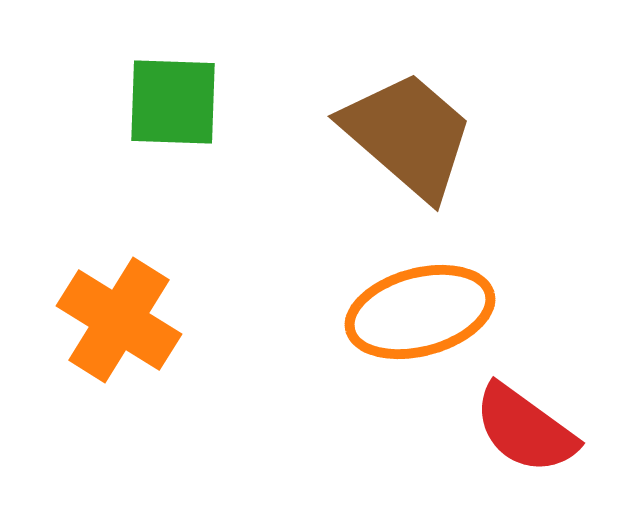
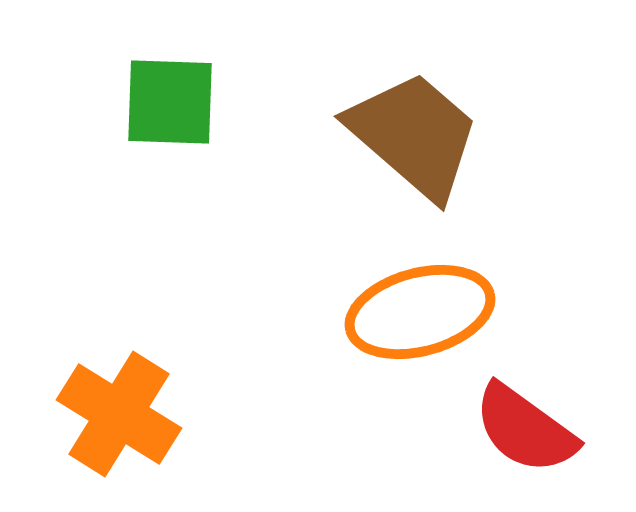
green square: moved 3 px left
brown trapezoid: moved 6 px right
orange cross: moved 94 px down
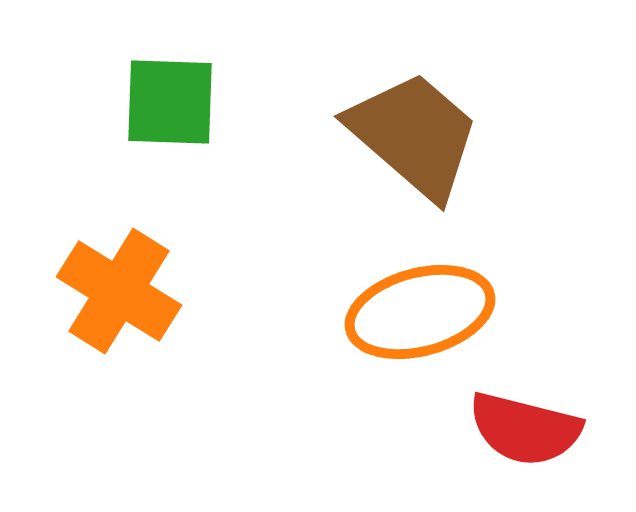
orange cross: moved 123 px up
red semicircle: rotated 22 degrees counterclockwise
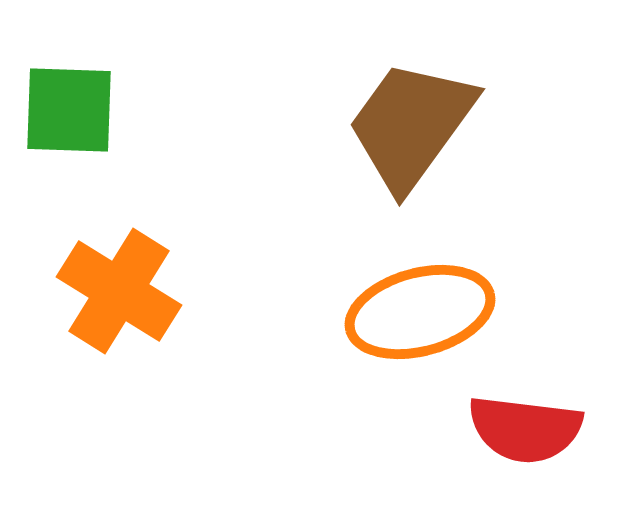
green square: moved 101 px left, 8 px down
brown trapezoid: moved 3 px left, 10 px up; rotated 95 degrees counterclockwise
red semicircle: rotated 7 degrees counterclockwise
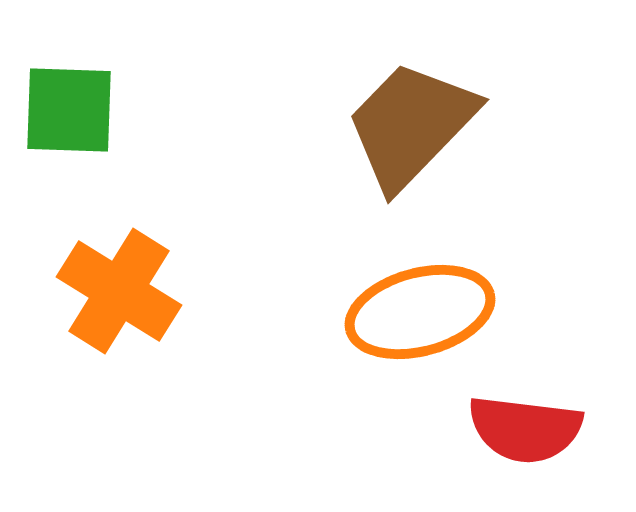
brown trapezoid: rotated 8 degrees clockwise
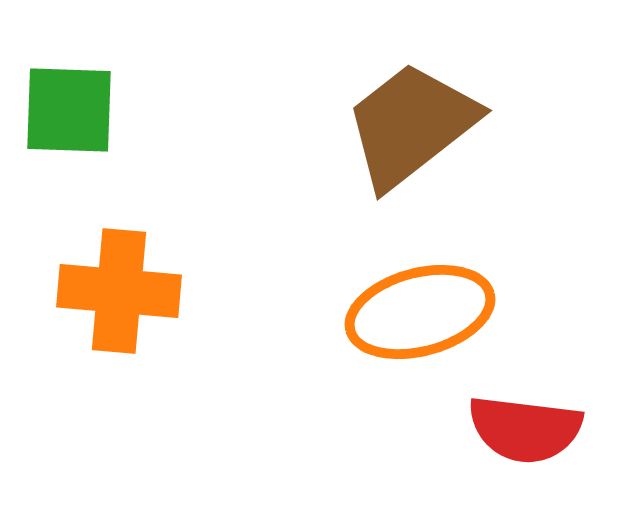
brown trapezoid: rotated 8 degrees clockwise
orange cross: rotated 27 degrees counterclockwise
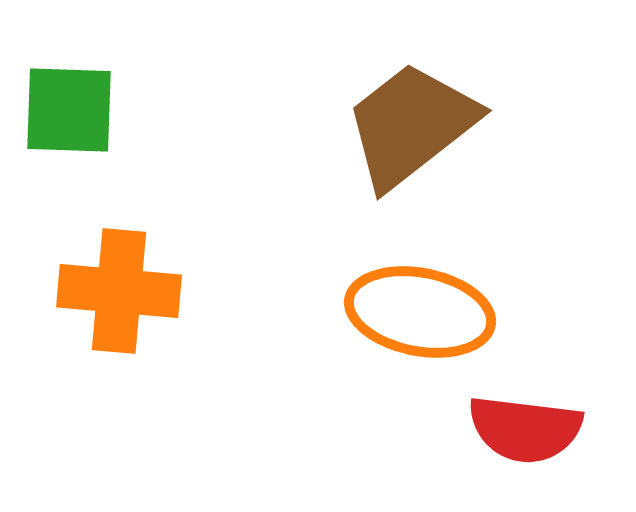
orange ellipse: rotated 26 degrees clockwise
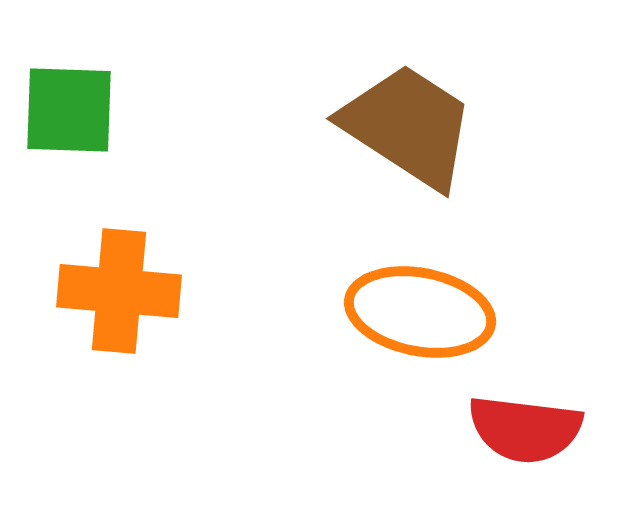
brown trapezoid: moved 3 px left, 1 px down; rotated 71 degrees clockwise
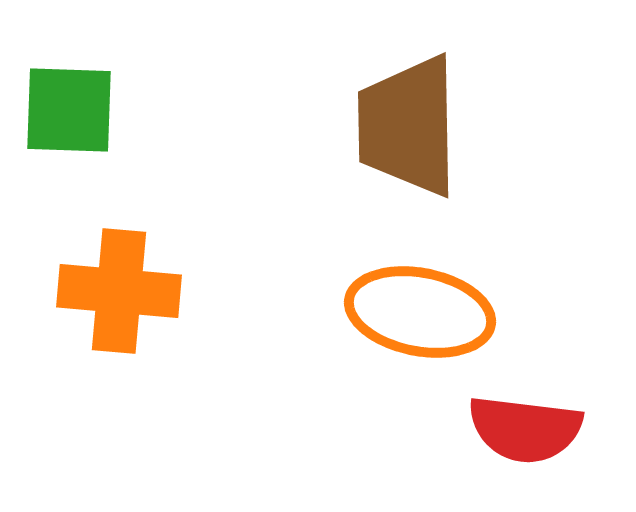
brown trapezoid: rotated 124 degrees counterclockwise
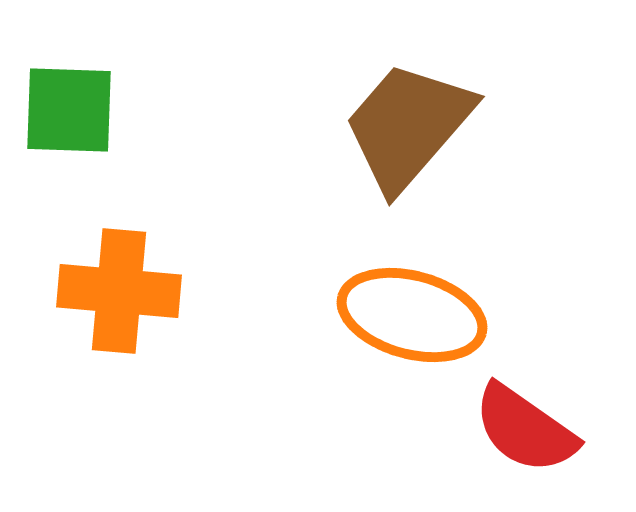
brown trapezoid: rotated 42 degrees clockwise
orange ellipse: moved 8 px left, 3 px down; rotated 4 degrees clockwise
red semicircle: rotated 28 degrees clockwise
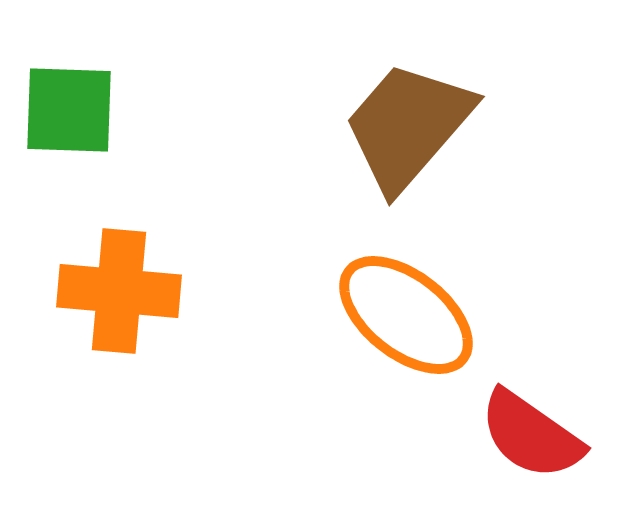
orange ellipse: moved 6 px left; rotated 23 degrees clockwise
red semicircle: moved 6 px right, 6 px down
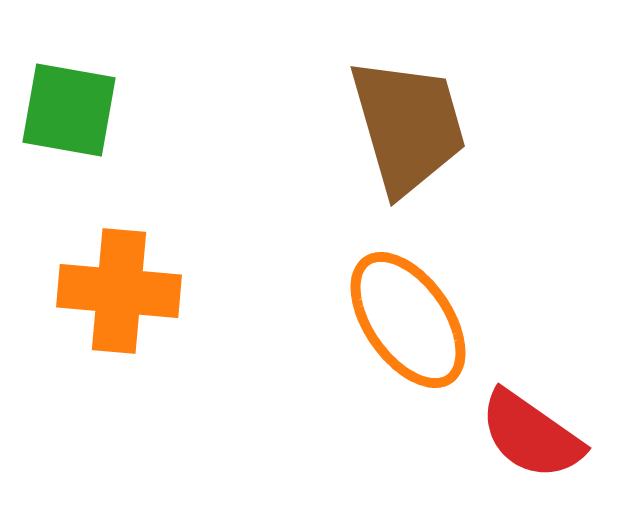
green square: rotated 8 degrees clockwise
brown trapezoid: rotated 123 degrees clockwise
orange ellipse: moved 2 px right, 5 px down; rotated 17 degrees clockwise
